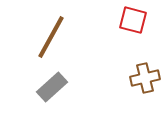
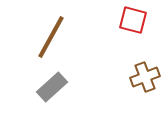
brown cross: moved 1 px up; rotated 8 degrees counterclockwise
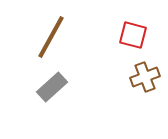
red square: moved 15 px down
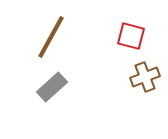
red square: moved 2 px left, 1 px down
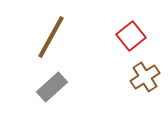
red square: rotated 36 degrees clockwise
brown cross: rotated 12 degrees counterclockwise
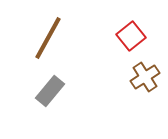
brown line: moved 3 px left, 1 px down
gray rectangle: moved 2 px left, 4 px down; rotated 8 degrees counterclockwise
